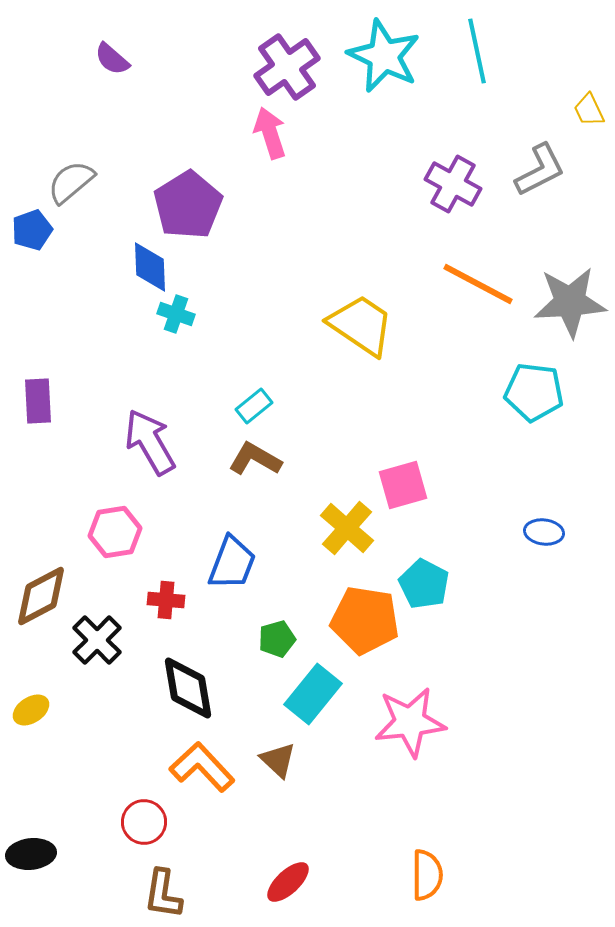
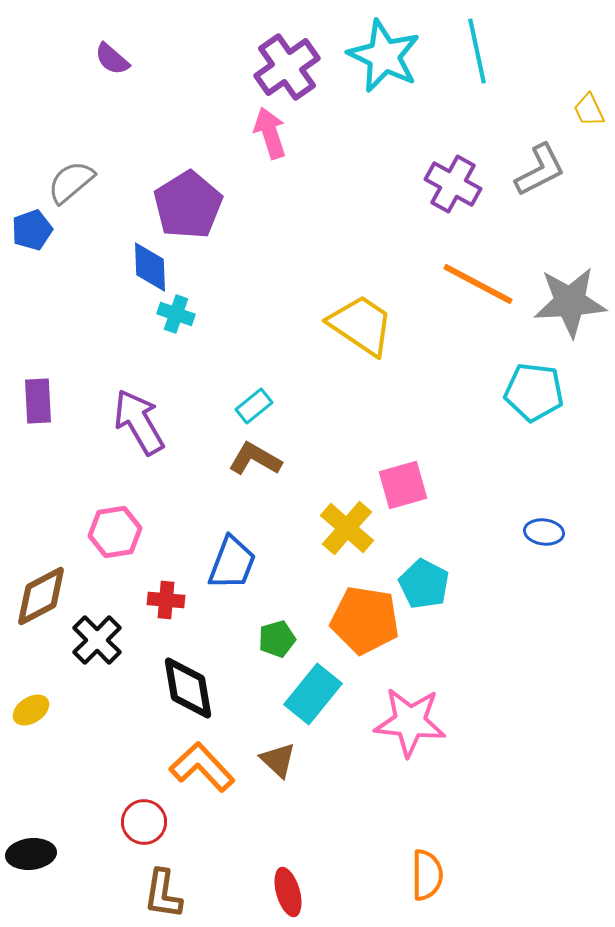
purple arrow at (150, 442): moved 11 px left, 20 px up
pink star at (410, 722): rotated 12 degrees clockwise
red ellipse at (288, 882): moved 10 px down; rotated 63 degrees counterclockwise
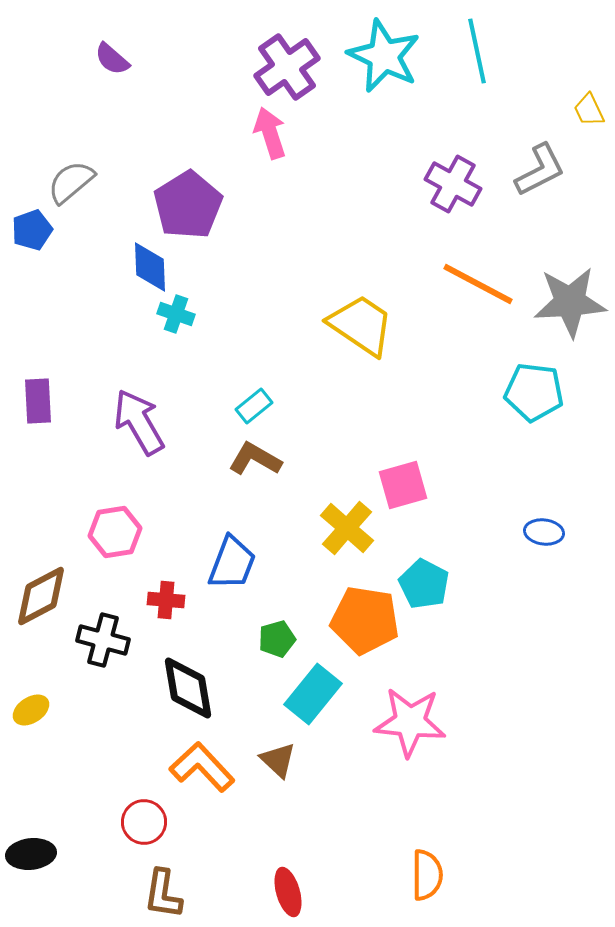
black cross at (97, 640): moved 6 px right; rotated 30 degrees counterclockwise
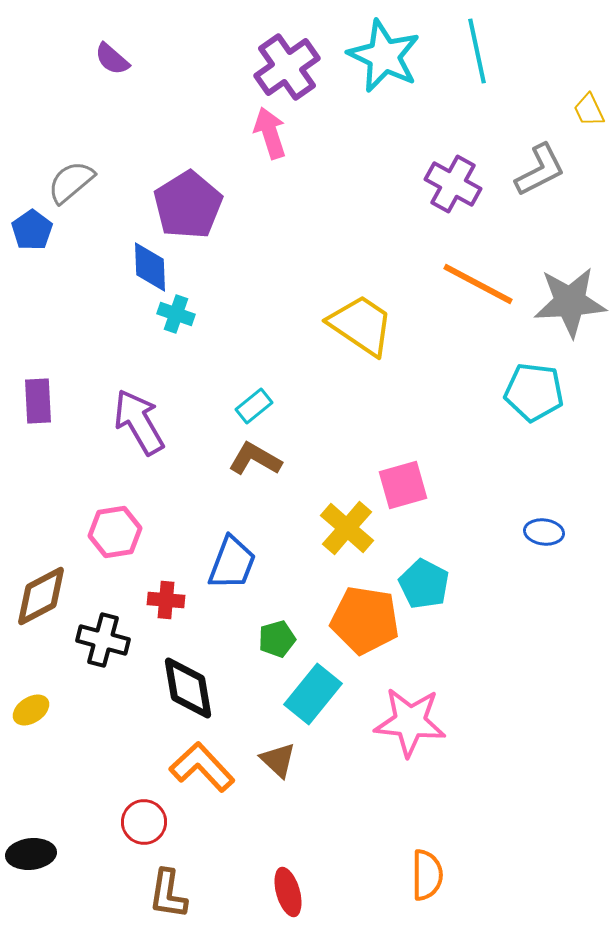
blue pentagon at (32, 230): rotated 15 degrees counterclockwise
brown L-shape at (163, 894): moved 5 px right
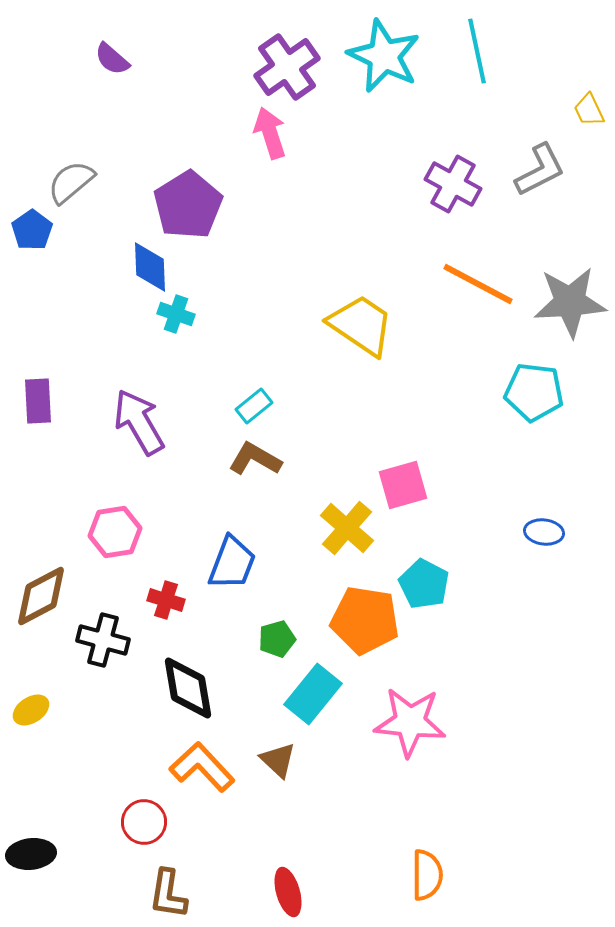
red cross at (166, 600): rotated 12 degrees clockwise
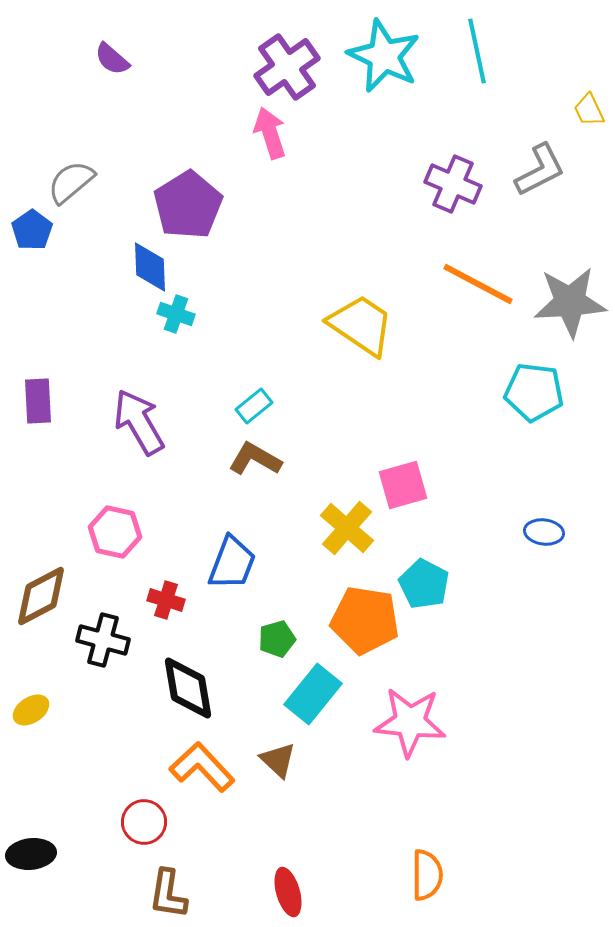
purple cross at (453, 184): rotated 6 degrees counterclockwise
pink hexagon at (115, 532): rotated 21 degrees clockwise
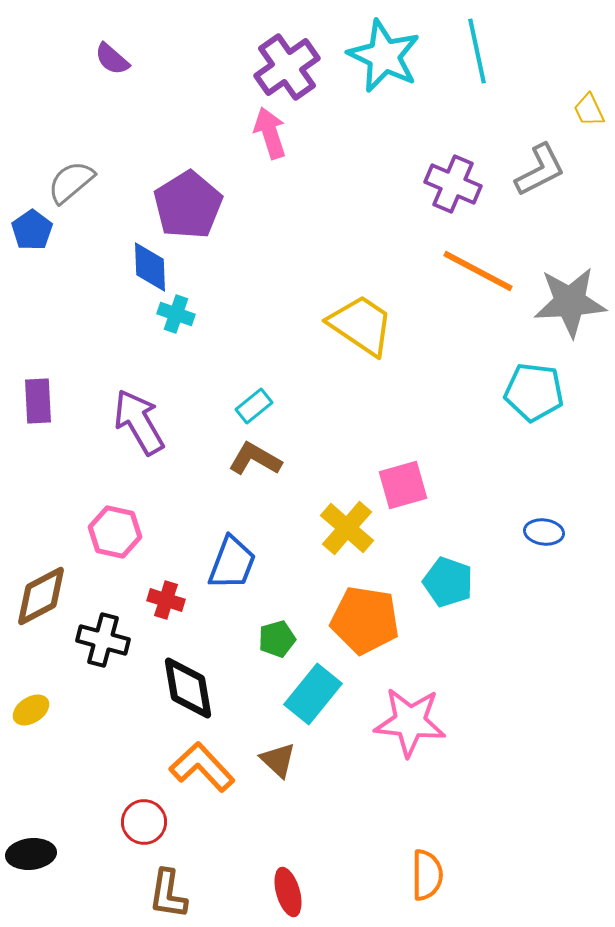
orange line at (478, 284): moved 13 px up
cyan pentagon at (424, 584): moved 24 px right, 2 px up; rotated 9 degrees counterclockwise
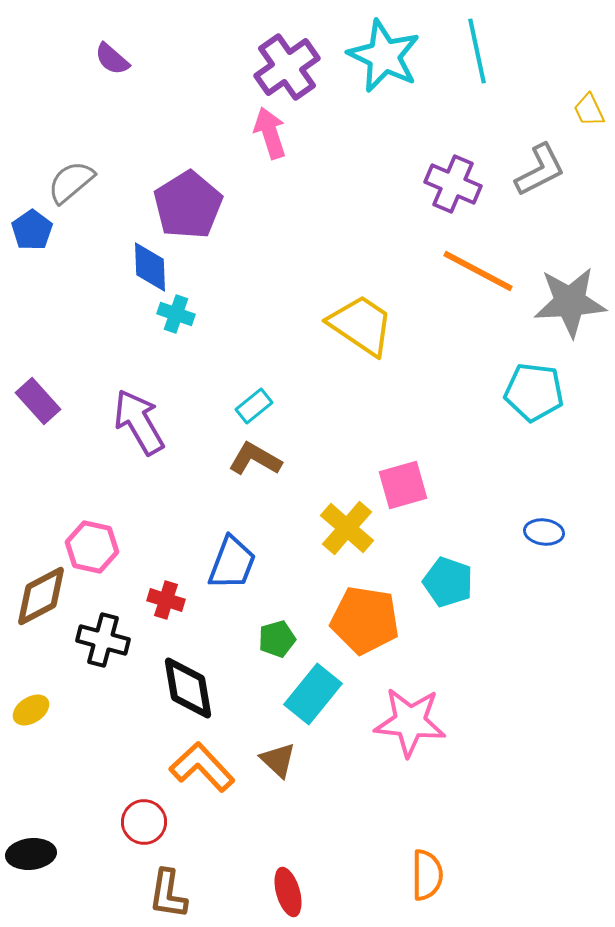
purple rectangle at (38, 401): rotated 39 degrees counterclockwise
pink hexagon at (115, 532): moved 23 px left, 15 px down
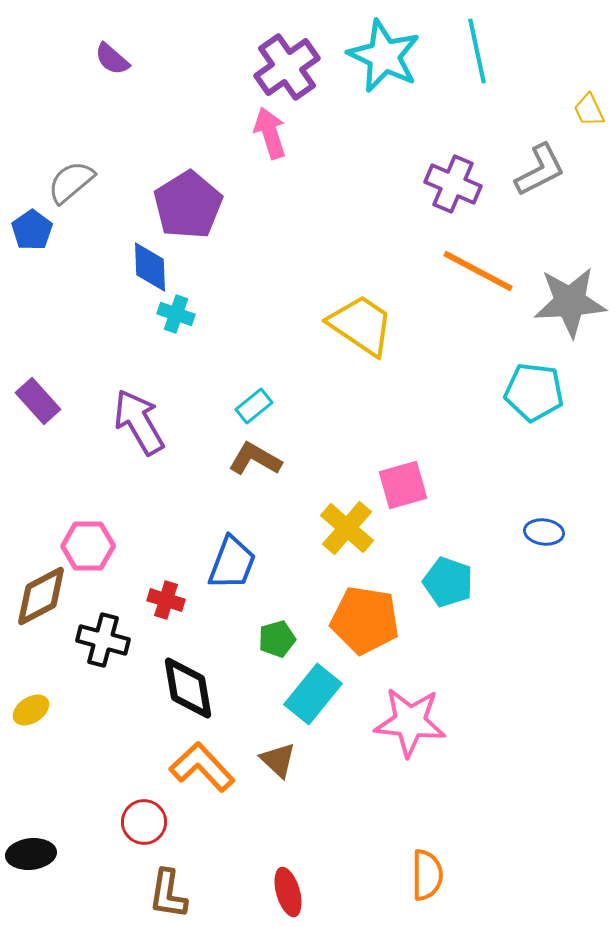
pink hexagon at (92, 547): moved 4 px left, 1 px up; rotated 12 degrees counterclockwise
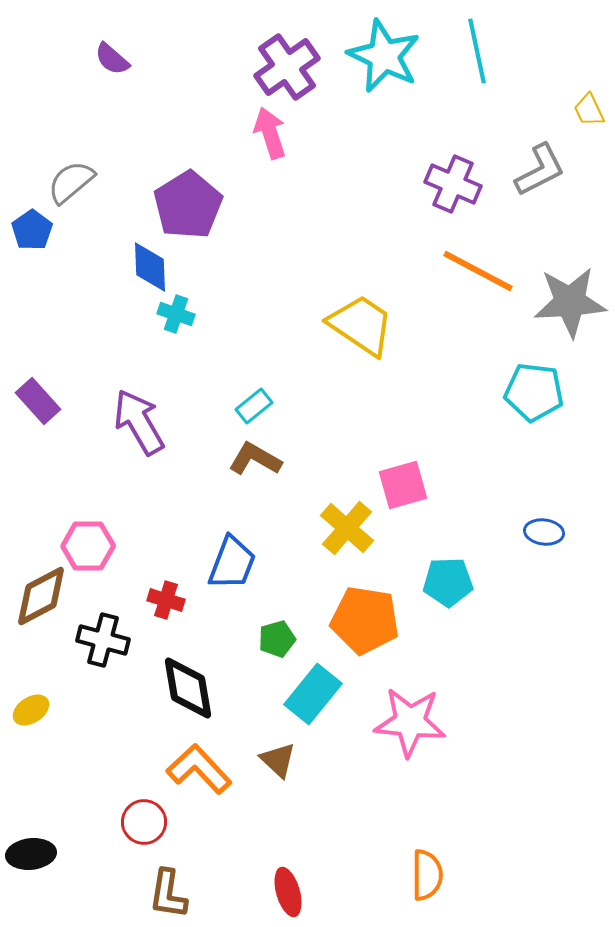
cyan pentagon at (448, 582): rotated 21 degrees counterclockwise
orange L-shape at (202, 767): moved 3 px left, 2 px down
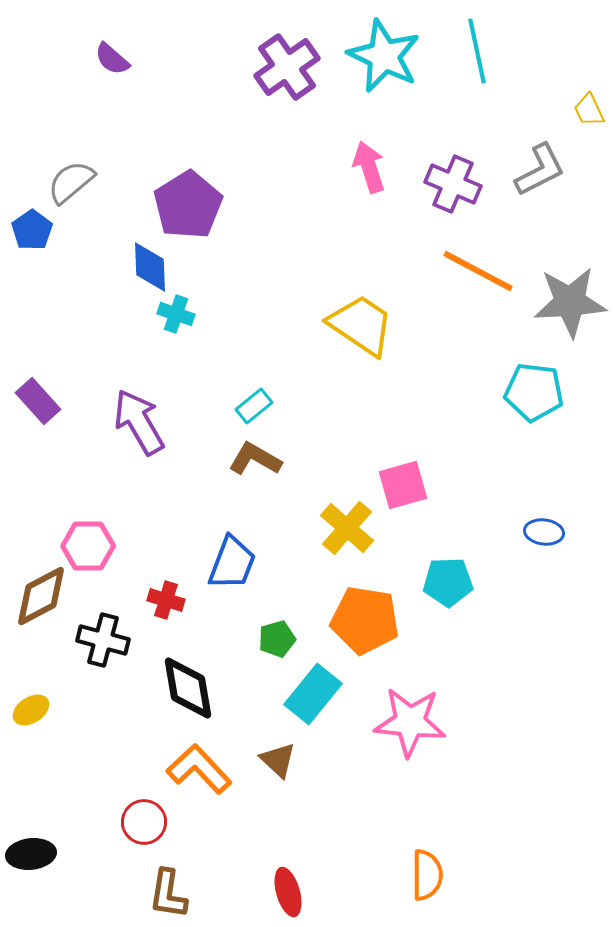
pink arrow at (270, 133): moved 99 px right, 34 px down
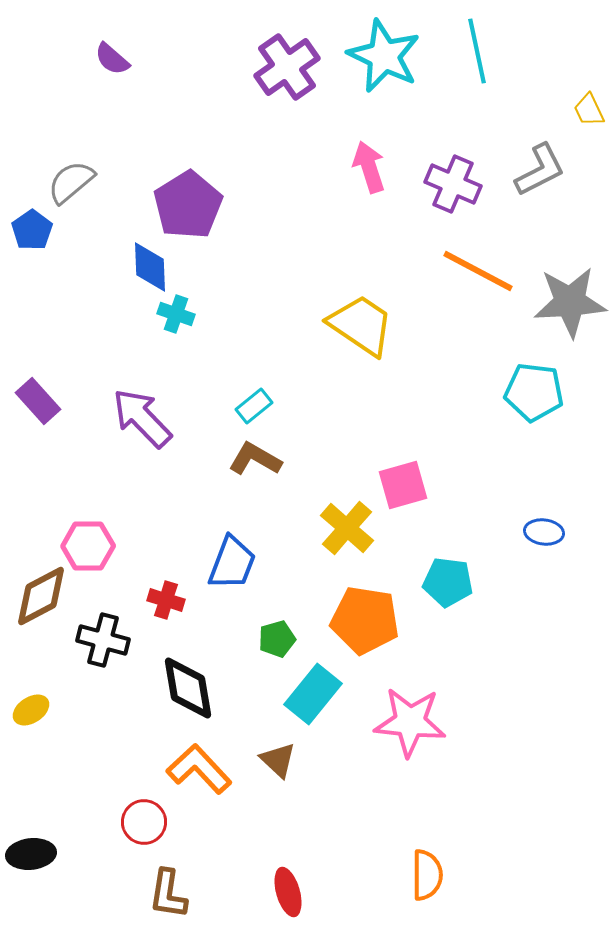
purple arrow at (139, 422): moved 3 px right, 4 px up; rotated 14 degrees counterclockwise
cyan pentagon at (448, 582): rotated 9 degrees clockwise
